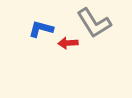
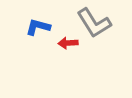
blue L-shape: moved 3 px left, 2 px up
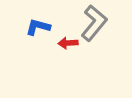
gray L-shape: rotated 108 degrees counterclockwise
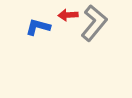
red arrow: moved 28 px up
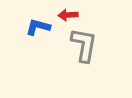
gray L-shape: moved 10 px left, 22 px down; rotated 30 degrees counterclockwise
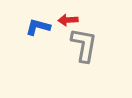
red arrow: moved 5 px down
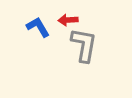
blue L-shape: rotated 45 degrees clockwise
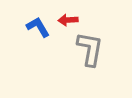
gray L-shape: moved 6 px right, 4 px down
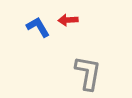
gray L-shape: moved 2 px left, 24 px down
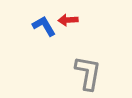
blue L-shape: moved 6 px right, 1 px up
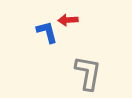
blue L-shape: moved 3 px right, 6 px down; rotated 15 degrees clockwise
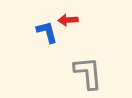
gray L-shape: rotated 15 degrees counterclockwise
